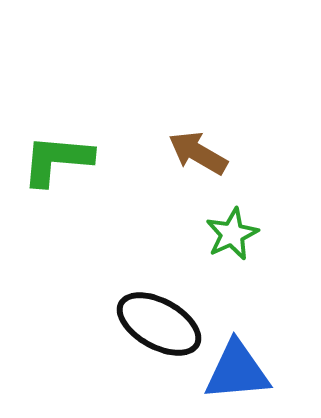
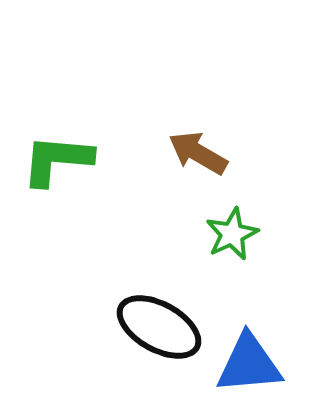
black ellipse: moved 3 px down
blue triangle: moved 12 px right, 7 px up
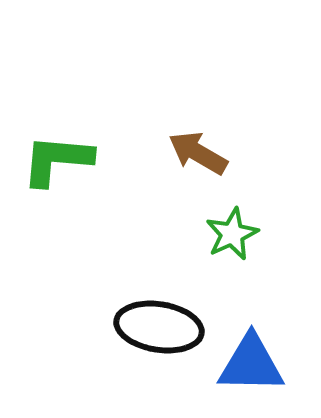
black ellipse: rotated 20 degrees counterclockwise
blue triangle: moved 2 px right; rotated 6 degrees clockwise
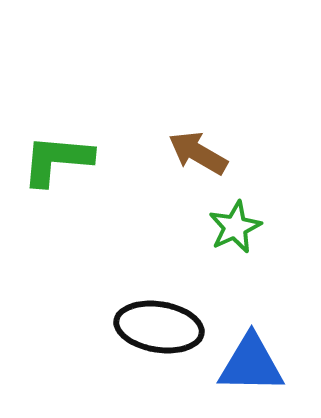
green star: moved 3 px right, 7 px up
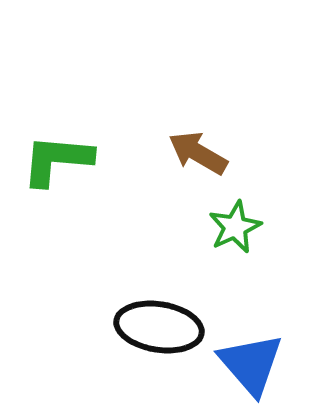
blue triangle: rotated 48 degrees clockwise
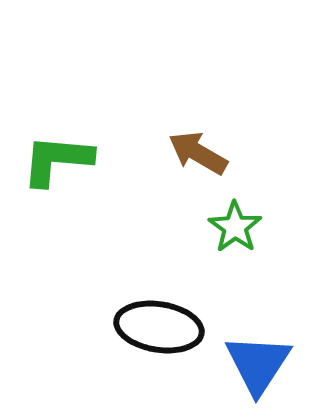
green star: rotated 12 degrees counterclockwise
blue triangle: moved 7 px right; rotated 14 degrees clockwise
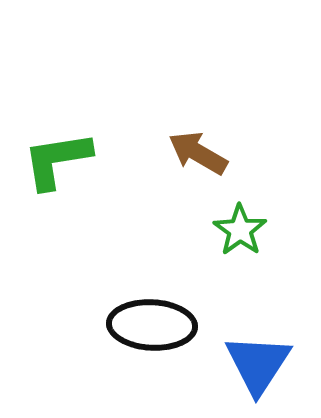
green L-shape: rotated 14 degrees counterclockwise
green star: moved 5 px right, 3 px down
black ellipse: moved 7 px left, 2 px up; rotated 6 degrees counterclockwise
